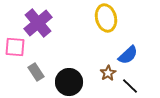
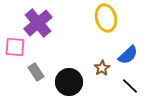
brown star: moved 6 px left, 5 px up
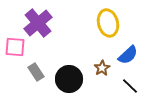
yellow ellipse: moved 2 px right, 5 px down
black circle: moved 3 px up
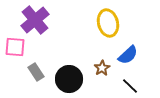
purple cross: moved 3 px left, 3 px up
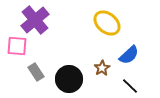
yellow ellipse: moved 1 px left; rotated 36 degrees counterclockwise
pink square: moved 2 px right, 1 px up
blue semicircle: moved 1 px right
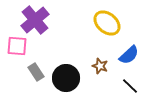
brown star: moved 2 px left, 2 px up; rotated 21 degrees counterclockwise
black circle: moved 3 px left, 1 px up
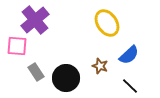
yellow ellipse: rotated 16 degrees clockwise
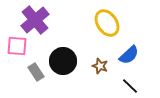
black circle: moved 3 px left, 17 px up
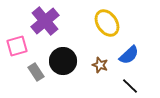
purple cross: moved 10 px right, 1 px down
pink square: rotated 20 degrees counterclockwise
brown star: moved 1 px up
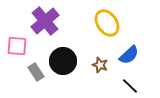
pink square: rotated 20 degrees clockwise
